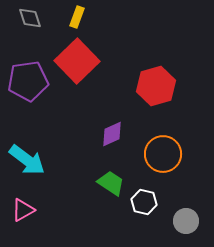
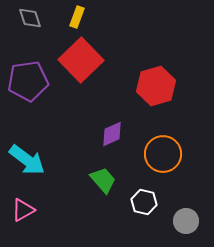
red square: moved 4 px right, 1 px up
green trapezoid: moved 8 px left, 3 px up; rotated 16 degrees clockwise
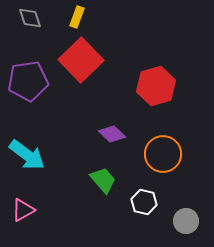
purple diamond: rotated 68 degrees clockwise
cyan arrow: moved 5 px up
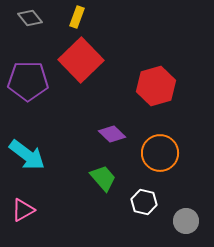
gray diamond: rotated 20 degrees counterclockwise
purple pentagon: rotated 9 degrees clockwise
orange circle: moved 3 px left, 1 px up
green trapezoid: moved 2 px up
